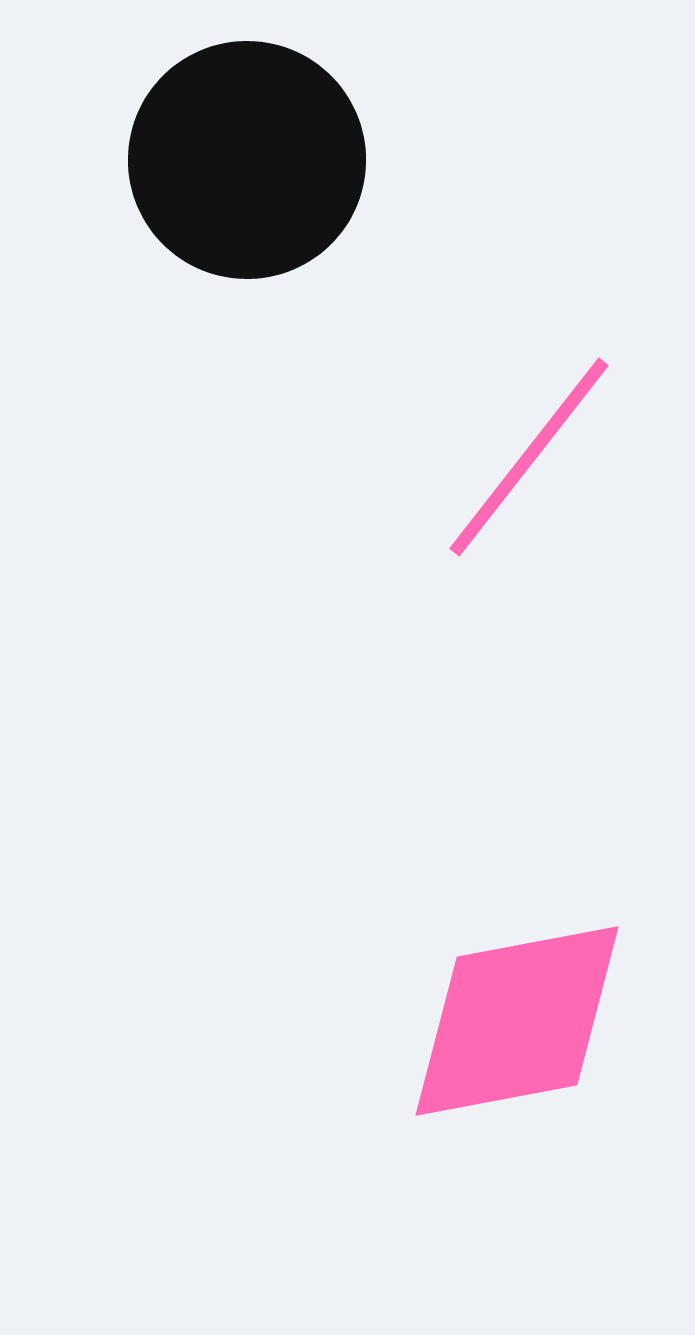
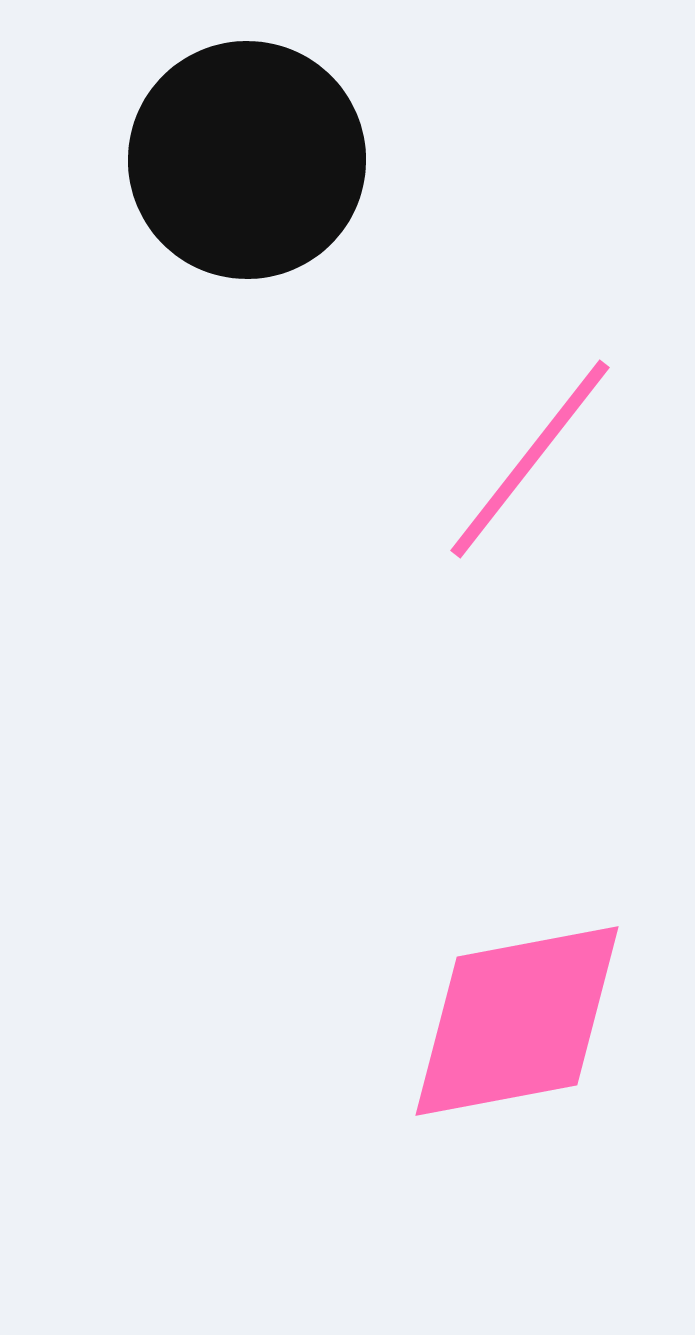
pink line: moved 1 px right, 2 px down
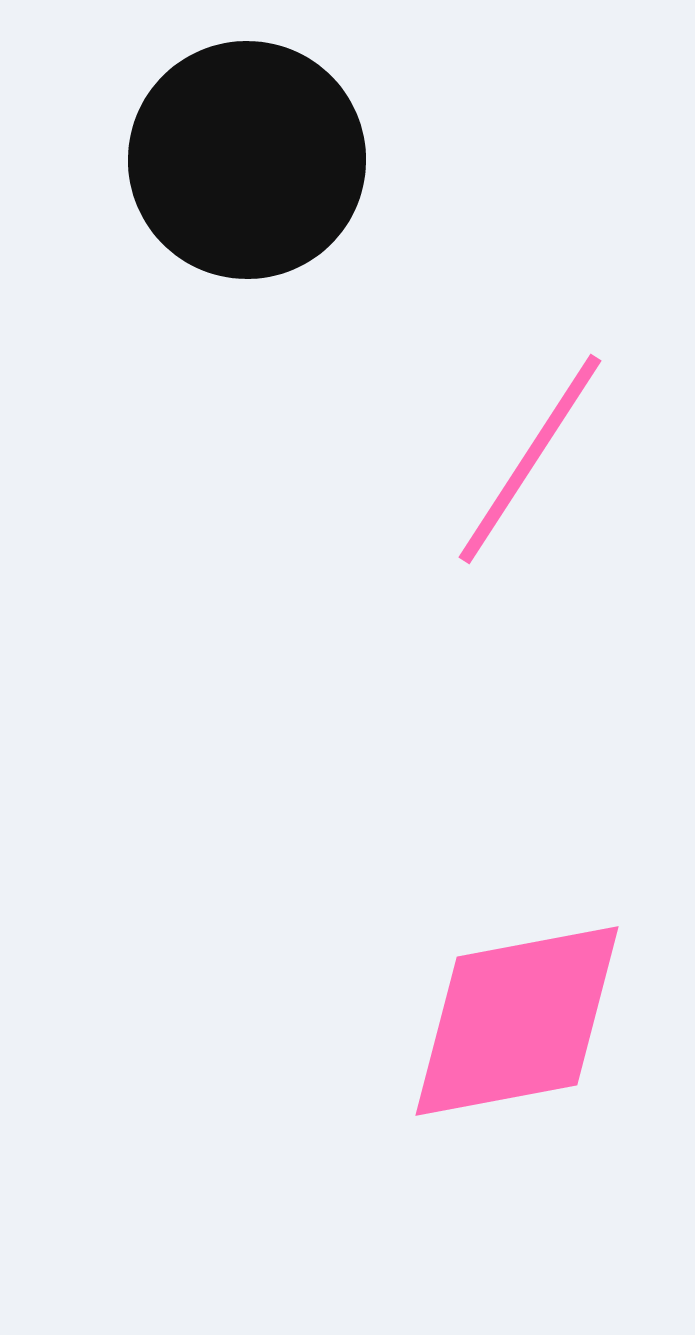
pink line: rotated 5 degrees counterclockwise
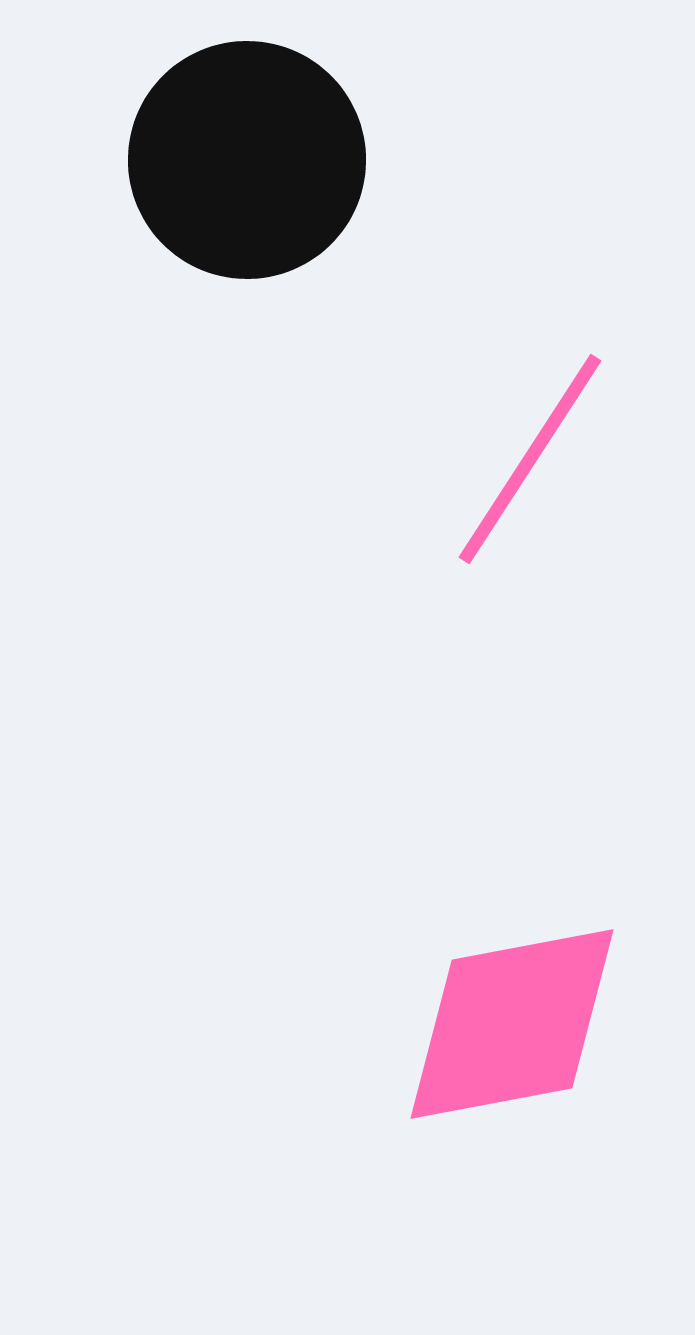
pink diamond: moved 5 px left, 3 px down
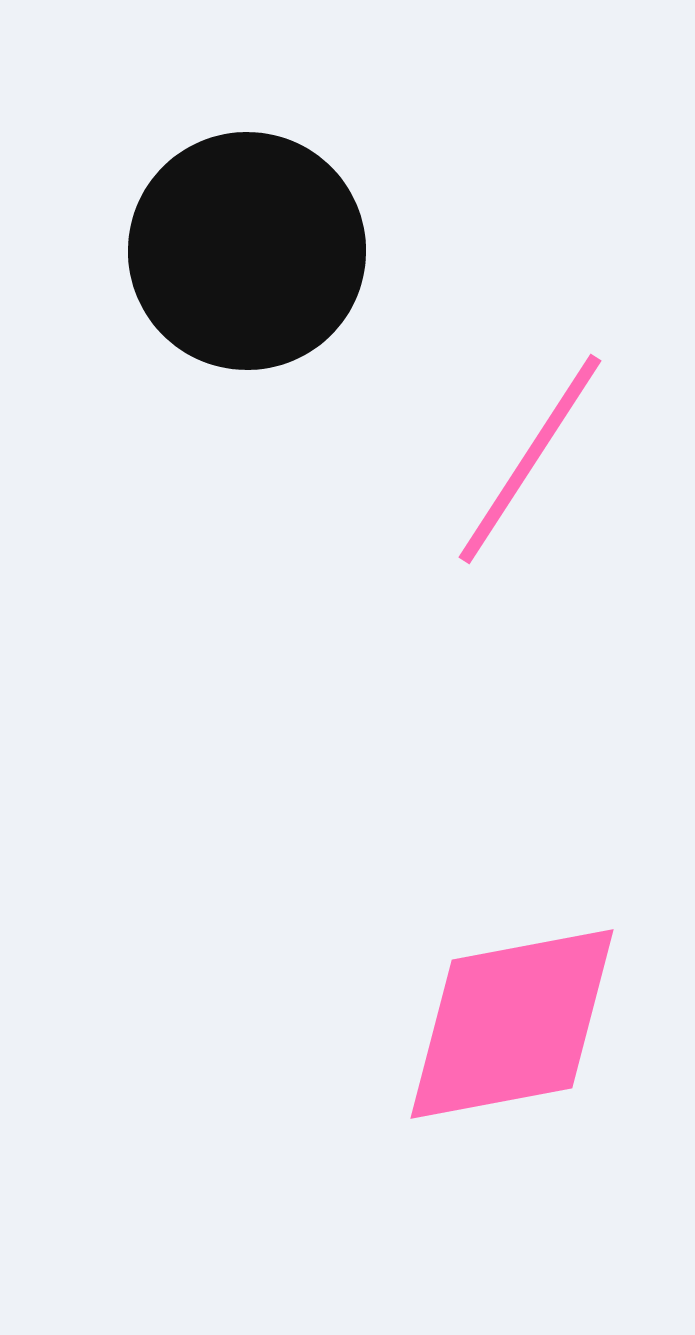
black circle: moved 91 px down
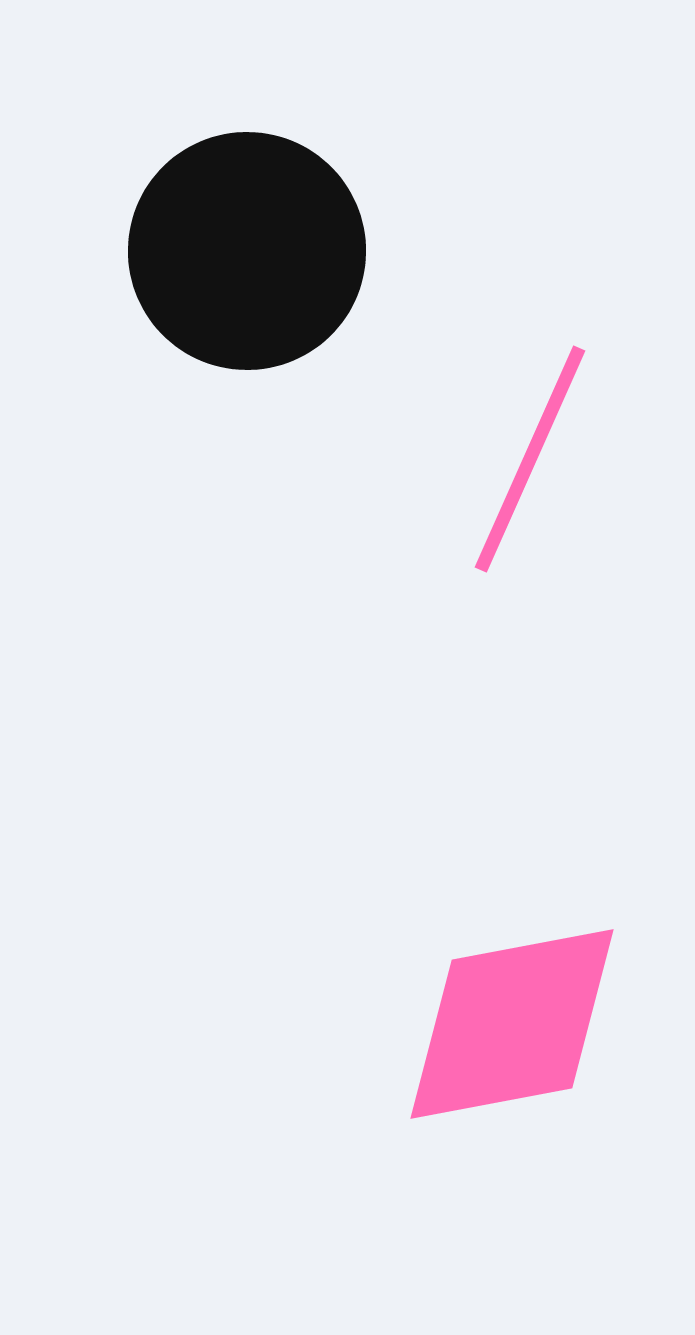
pink line: rotated 9 degrees counterclockwise
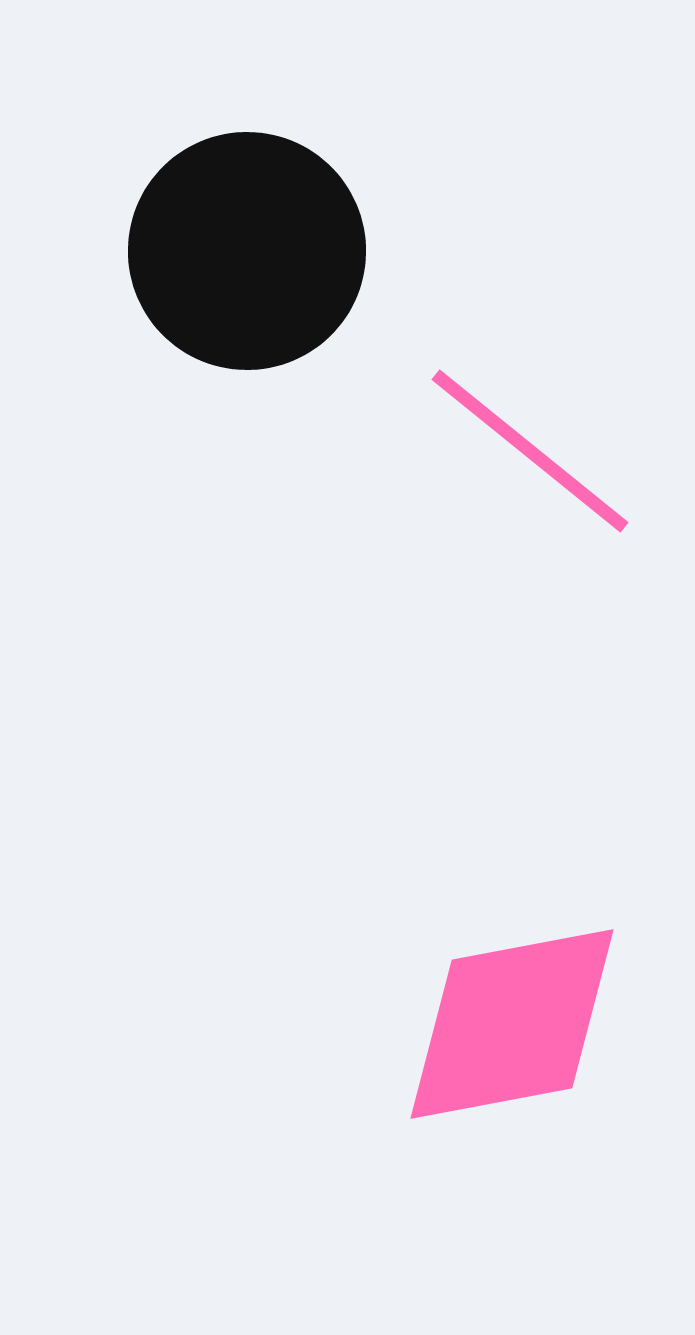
pink line: moved 8 px up; rotated 75 degrees counterclockwise
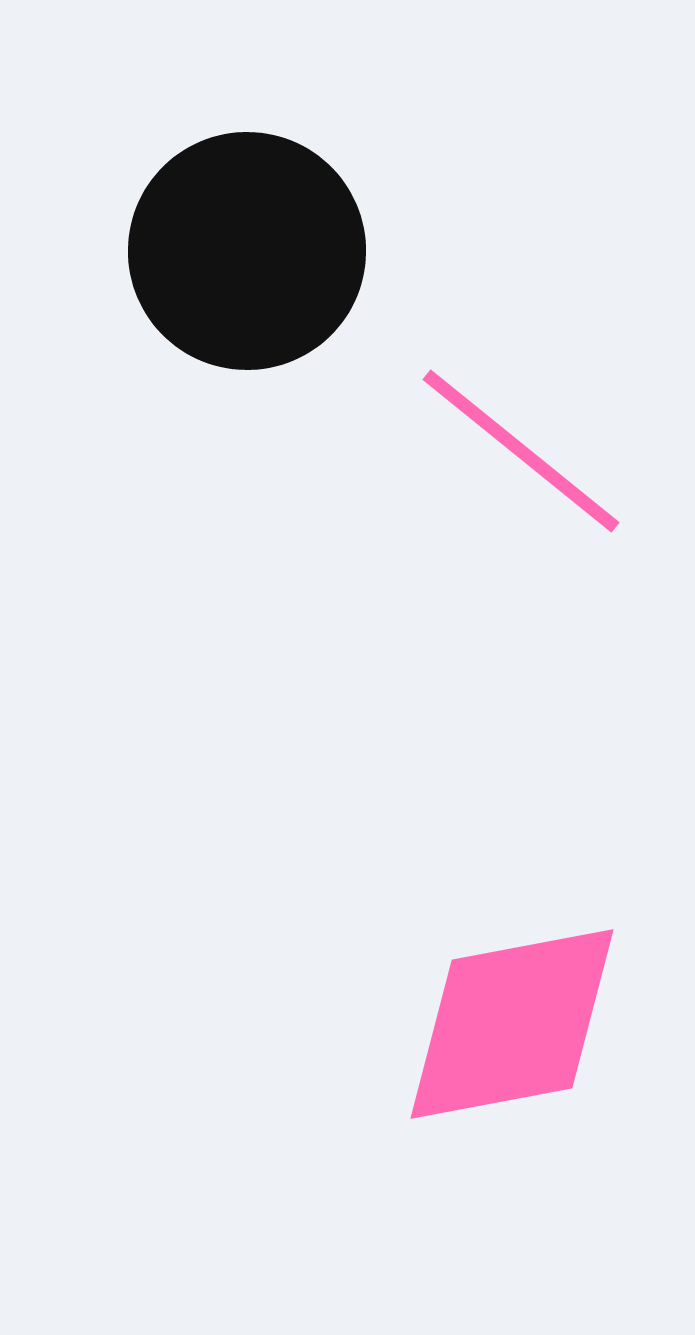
pink line: moved 9 px left
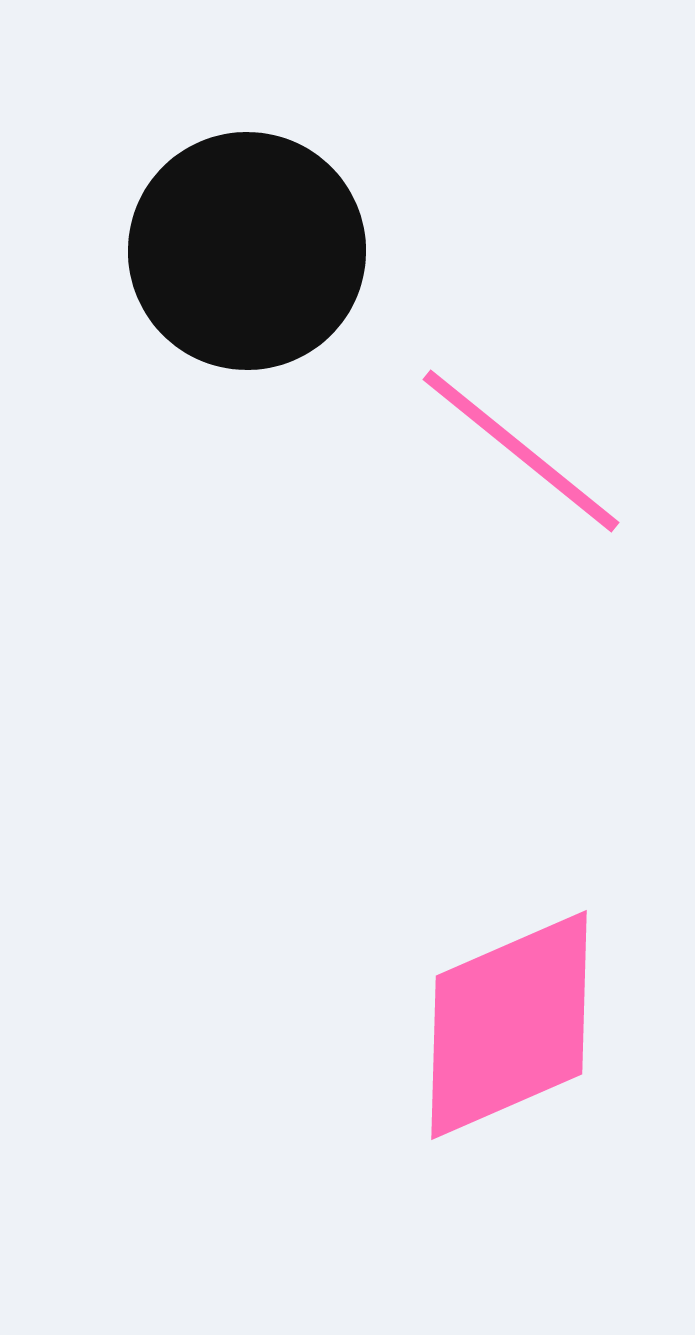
pink diamond: moved 3 px left, 1 px down; rotated 13 degrees counterclockwise
